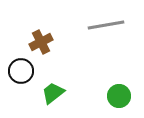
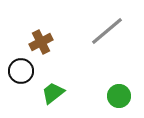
gray line: moved 1 px right, 6 px down; rotated 30 degrees counterclockwise
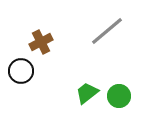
green trapezoid: moved 34 px right
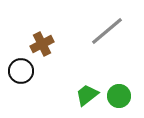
brown cross: moved 1 px right, 2 px down
green trapezoid: moved 2 px down
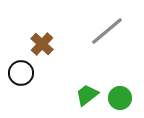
brown cross: rotated 20 degrees counterclockwise
black circle: moved 2 px down
green circle: moved 1 px right, 2 px down
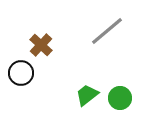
brown cross: moved 1 px left, 1 px down
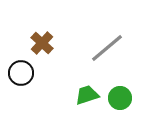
gray line: moved 17 px down
brown cross: moved 1 px right, 2 px up
green trapezoid: rotated 20 degrees clockwise
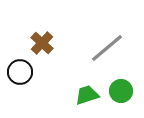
black circle: moved 1 px left, 1 px up
green circle: moved 1 px right, 7 px up
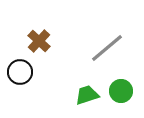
brown cross: moved 3 px left, 2 px up
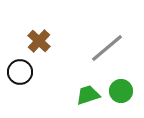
green trapezoid: moved 1 px right
